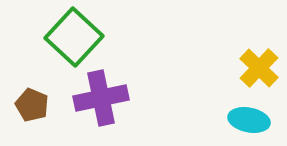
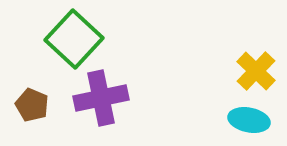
green square: moved 2 px down
yellow cross: moved 3 px left, 3 px down
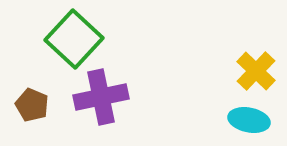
purple cross: moved 1 px up
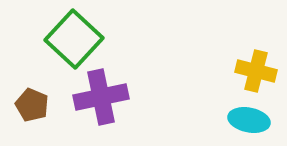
yellow cross: rotated 30 degrees counterclockwise
